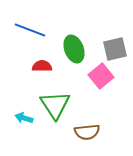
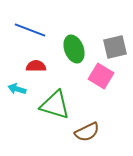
gray square: moved 2 px up
red semicircle: moved 6 px left
pink square: rotated 20 degrees counterclockwise
green triangle: rotated 40 degrees counterclockwise
cyan arrow: moved 7 px left, 29 px up
brown semicircle: rotated 20 degrees counterclockwise
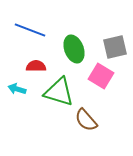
green triangle: moved 4 px right, 13 px up
brown semicircle: moved 1 px left, 12 px up; rotated 75 degrees clockwise
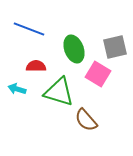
blue line: moved 1 px left, 1 px up
pink square: moved 3 px left, 2 px up
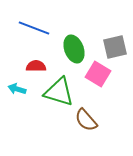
blue line: moved 5 px right, 1 px up
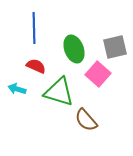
blue line: rotated 68 degrees clockwise
red semicircle: rotated 24 degrees clockwise
pink square: rotated 10 degrees clockwise
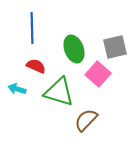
blue line: moved 2 px left
brown semicircle: rotated 85 degrees clockwise
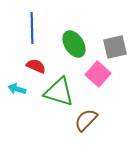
green ellipse: moved 5 px up; rotated 12 degrees counterclockwise
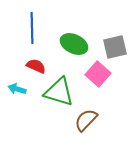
green ellipse: rotated 32 degrees counterclockwise
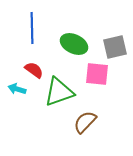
red semicircle: moved 2 px left, 4 px down; rotated 12 degrees clockwise
pink square: moved 1 px left; rotated 35 degrees counterclockwise
green triangle: rotated 36 degrees counterclockwise
brown semicircle: moved 1 px left, 2 px down
